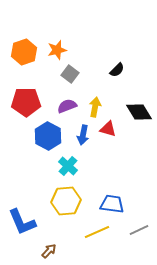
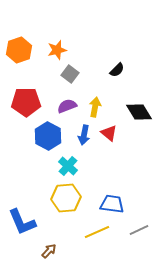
orange hexagon: moved 5 px left, 2 px up
red triangle: moved 1 px right, 4 px down; rotated 24 degrees clockwise
blue arrow: moved 1 px right
yellow hexagon: moved 3 px up
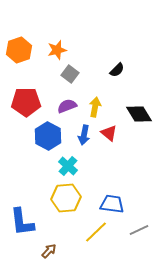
black diamond: moved 2 px down
blue L-shape: rotated 16 degrees clockwise
yellow line: moved 1 px left; rotated 20 degrees counterclockwise
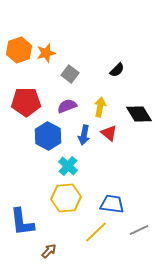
orange star: moved 11 px left, 3 px down
yellow arrow: moved 5 px right
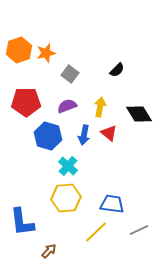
blue hexagon: rotated 12 degrees counterclockwise
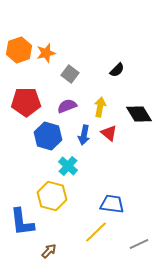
yellow hexagon: moved 14 px left, 2 px up; rotated 20 degrees clockwise
gray line: moved 14 px down
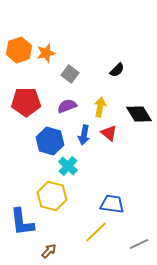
blue hexagon: moved 2 px right, 5 px down
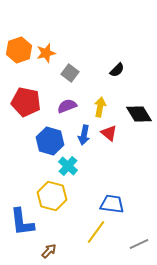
gray square: moved 1 px up
red pentagon: rotated 12 degrees clockwise
yellow line: rotated 10 degrees counterclockwise
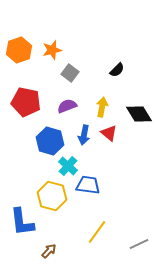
orange star: moved 6 px right, 3 px up
yellow arrow: moved 2 px right
blue trapezoid: moved 24 px left, 19 px up
yellow line: moved 1 px right
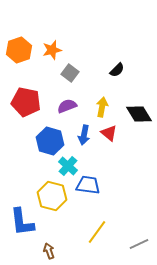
brown arrow: rotated 63 degrees counterclockwise
